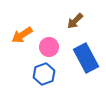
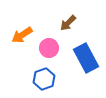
brown arrow: moved 7 px left, 2 px down
pink circle: moved 1 px down
blue hexagon: moved 5 px down
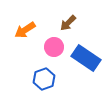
orange arrow: moved 3 px right, 5 px up
pink circle: moved 5 px right, 1 px up
blue rectangle: rotated 28 degrees counterclockwise
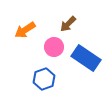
brown arrow: moved 1 px down
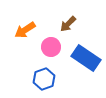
pink circle: moved 3 px left
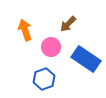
orange arrow: rotated 105 degrees clockwise
blue rectangle: moved 1 px down
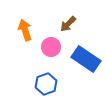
blue hexagon: moved 2 px right, 5 px down
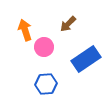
pink circle: moved 7 px left
blue rectangle: rotated 68 degrees counterclockwise
blue hexagon: rotated 15 degrees clockwise
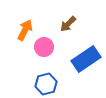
orange arrow: rotated 45 degrees clockwise
blue hexagon: rotated 10 degrees counterclockwise
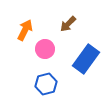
pink circle: moved 1 px right, 2 px down
blue rectangle: rotated 20 degrees counterclockwise
